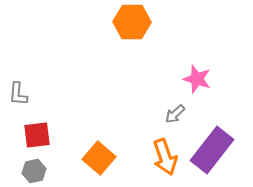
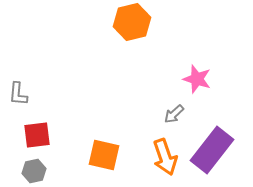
orange hexagon: rotated 15 degrees counterclockwise
gray arrow: moved 1 px left
orange square: moved 5 px right, 3 px up; rotated 28 degrees counterclockwise
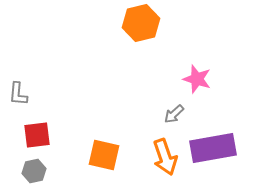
orange hexagon: moved 9 px right, 1 px down
purple rectangle: moved 1 px right, 2 px up; rotated 42 degrees clockwise
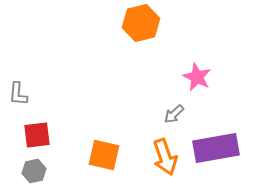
pink star: moved 2 px up; rotated 8 degrees clockwise
purple rectangle: moved 3 px right
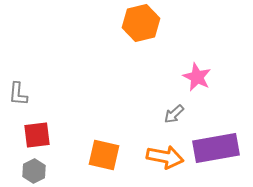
orange arrow: rotated 60 degrees counterclockwise
gray hexagon: rotated 15 degrees counterclockwise
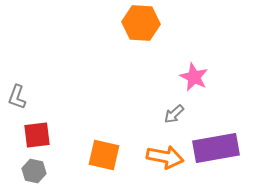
orange hexagon: rotated 18 degrees clockwise
pink star: moved 3 px left
gray L-shape: moved 1 px left, 3 px down; rotated 15 degrees clockwise
gray hexagon: rotated 20 degrees counterclockwise
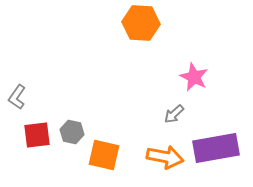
gray L-shape: rotated 15 degrees clockwise
gray hexagon: moved 38 px right, 39 px up
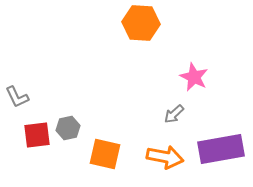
gray L-shape: rotated 60 degrees counterclockwise
gray hexagon: moved 4 px left, 4 px up; rotated 25 degrees counterclockwise
purple rectangle: moved 5 px right, 1 px down
orange square: moved 1 px right, 1 px up
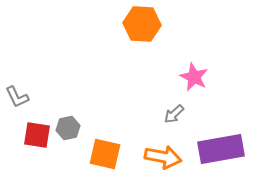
orange hexagon: moved 1 px right, 1 px down
red square: rotated 16 degrees clockwise
orange arrow: moved 2 px left
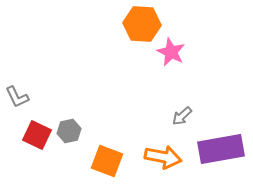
pink star: moved 23 px left, 25 px up
gray arrow: moved 8 px right, 2 px down
gray hexagon: moved 1 px right, 3 px down
red square: rotated 16 degrees clockwise
orange square: moved 2 px right, 7 px down; rotated 8 degrees clockwise
